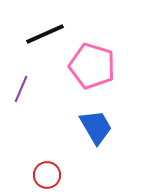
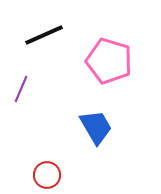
black line: moved 1 px left, 1 px down
pink pentagon: moved 17 px right, 5 px up
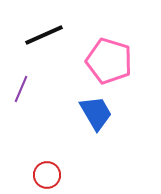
blue trapezoid: moved 14 px up
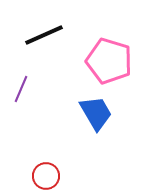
red circle: moved 1 px left, 1 px down
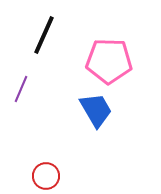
black line: rotated 42 degrees counterclockwise
pink pentagon: rotated 15 degrees counterclockwise
blue trapezoid: moved 3 px up
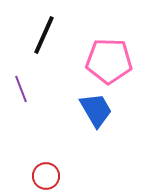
purple line: rotated 44 degrees counterclockwise
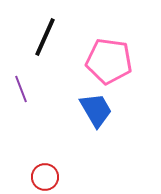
black line: moved 1 px right, 2 px down
pink pentagon: rotated 6 degrees clockwise
red circle: moved 1 px left, 1 px down
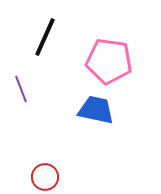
blue trapezoid: rotated 48 degrees counterclockwise
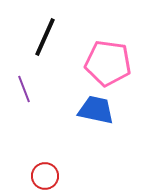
pink pentagon: moved 1 px left, 2 px down
purple line: moved 3 px right
red circle: moved 1 px up
